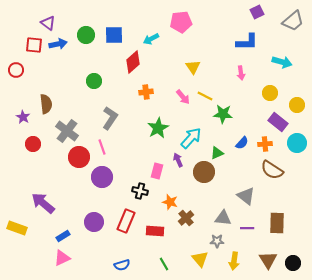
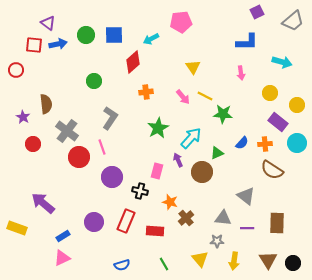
brown circle at (204, 172): moved 2 px left
purple circle at (102, 177): moved 10 px right
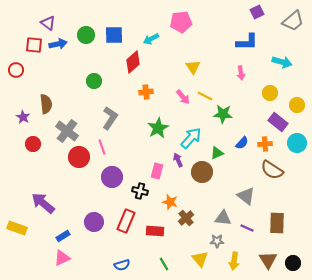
purple line at (247, 228): rotated 24 degrees clockwise
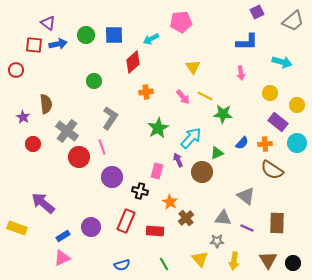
orange star at (170, 202): rotated 14 degrees clockwise
purple circle at (94, 222): moved 3 px left, 5 px down
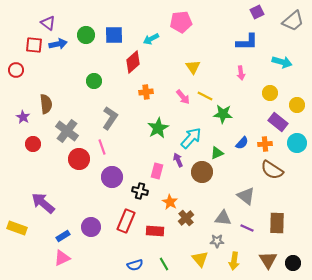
red circle at (79, 157): moved 2 px down
blue semicircle at (122, 265): moved 13 px right
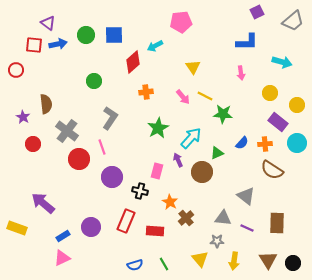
cyan arrow at (151, 39): moved 4 px right, 7 px down
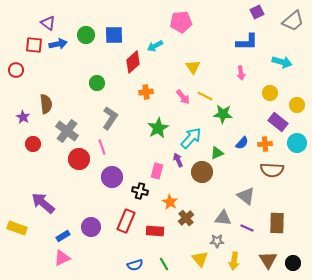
green circle at (94, 81): moved 3 px right, 2 px down
brown semicircle at (272, 170): rotated 30 degrees counterclockwise
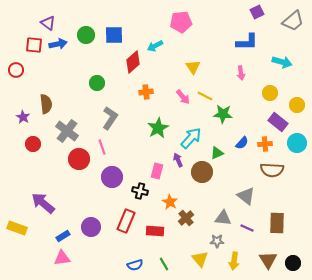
pink triangle at (62, 258): rotated 18 degrees clockwise
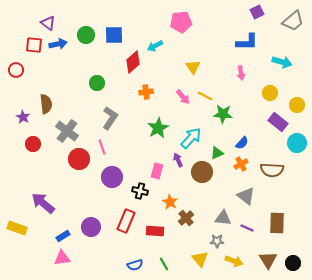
orange cross at (265, 144): moved 24 px left, 20 px down; rotated 24 degrees counterclockwise
yellow arrow at (234, 261): rotated 78 degrees counterclockwise
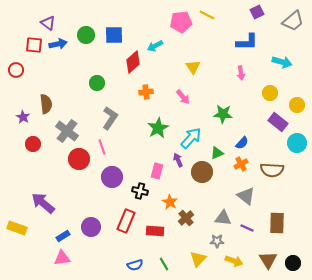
yellow line at (205, 96): moved 2 px right, 81 px up
yellow triangle at (200, 259): moved 2 px left; rotated 24 degrees clockwise
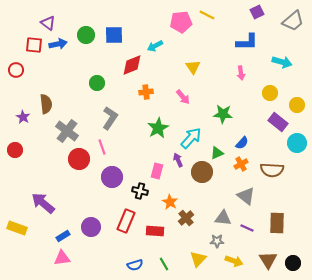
red diamond at (133, 62): moved 1 px left, 3 px down; rotated 20 degrees clockwise
red circle at (33, 144): moved 18 px left, 6 px down
